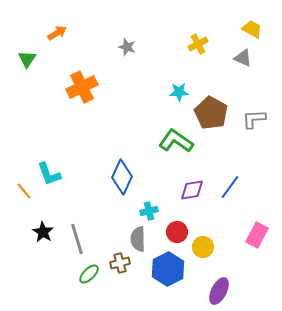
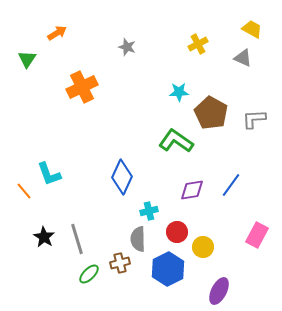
blue line: moved 1 px right, 2 px up
black star: moved 1 px right, 5 px down
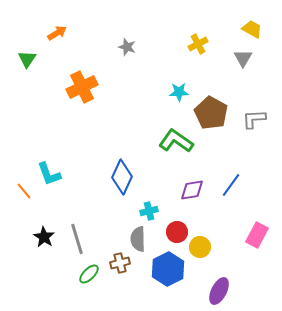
gray triangle: rotated 36 degrees clockwise
yellow circle: moved 3 px left
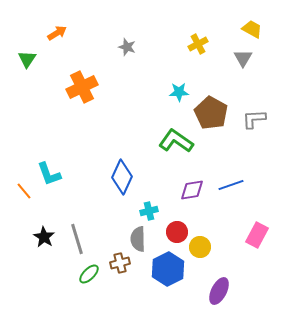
blue line: rotated 35 degrees clockwise
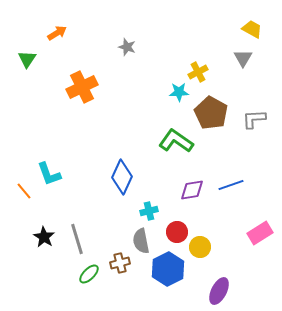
yellow cross: moved 28 px down
pink rectangle: moved 3 px right, 2 px up; rotated 30 degrees clockwise
gray semicircle: moved 3 px right, 2 px down; rotated 10 degrees counterclockwise
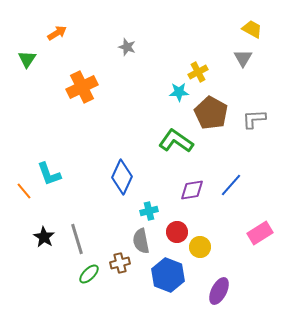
blue line: rotated 30 degrees counterclockwise
blue hexagon: moved 6 px down; rotated 12 degrees counterclockwise
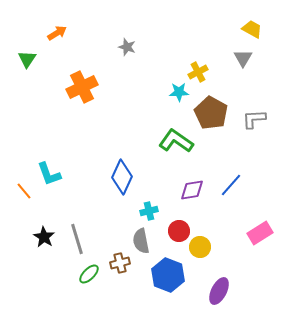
red circle: moved 2 px right, 1 px up
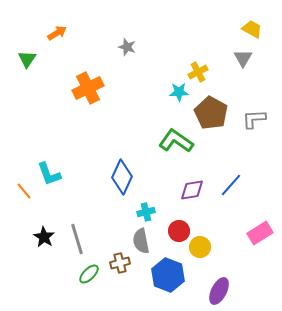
orange cross: moved 6 px right, 1 px down
cyan cross: moved 3 px left, 1 px down
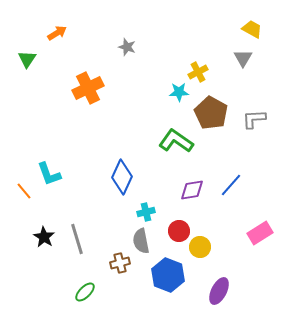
green ellipse: moved 4 px left, 18 px down
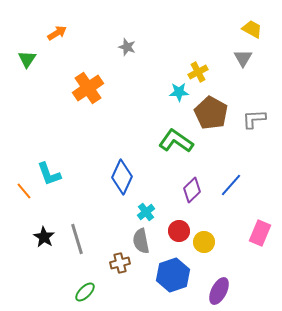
orange cross: rotated 8 degrees counterclockwise
purple diamond: rotated 35 degrees counterclockwise
cyan cross: rotated 24 degrees counterclockwise
pink rectangle: rotated 35 degrees counterclockwise
yellow circle: moved 4 px right, 5 px up
blue hexagon: moved 5 px right; rotated 20 degrees clockwise
